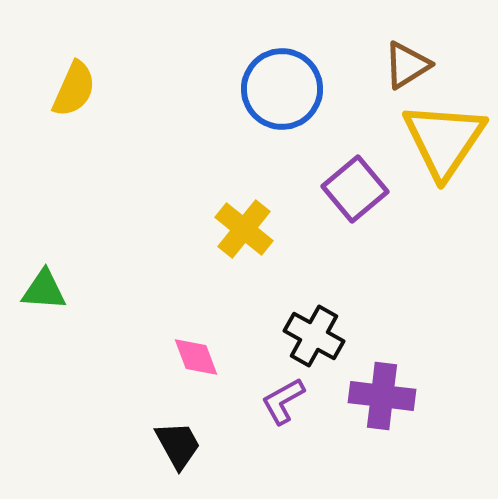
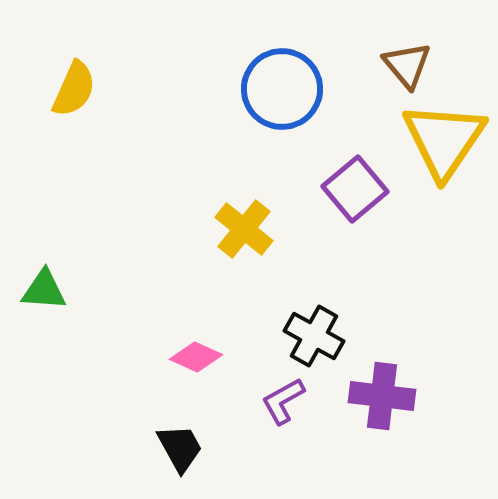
brown triangle: rotated 38 degrees counterclockwise
pink diamond: rotated 45 degrees counterclockwise
black trapezoid: moved 2 px right, 3 px down
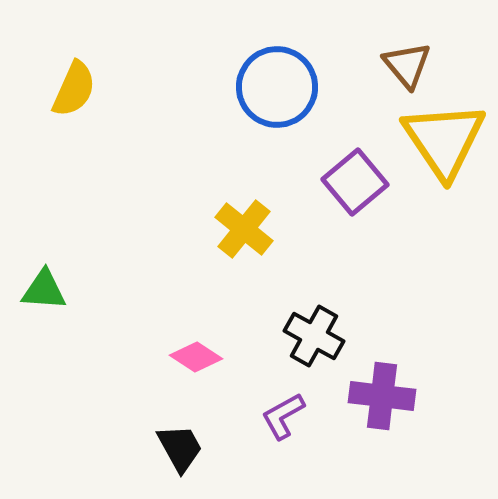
blue circle: moved 5 px left, 2 px up
yellow triangle: rotated 8 degrees counterclockwise
purple square: moved 7 px up
pink diamond: rotated 9 degrees clockwise
purple L-shape: moved 15 px down
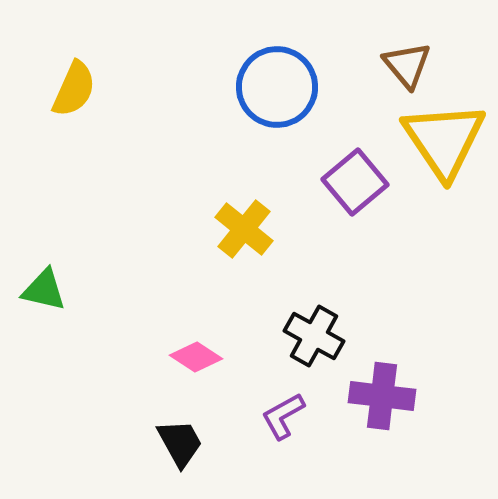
green triangle: rotated 9 degrees clockwise
black trapezoid: moved 5 px up
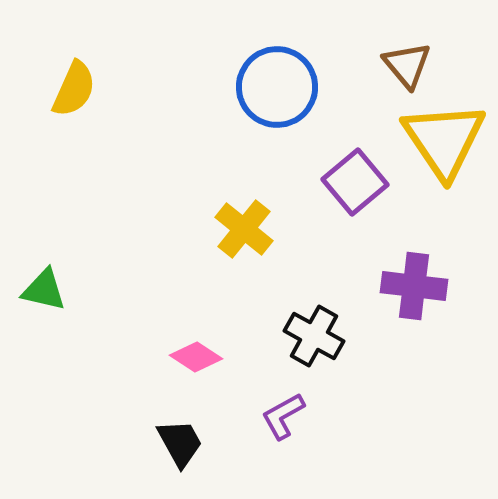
purple cross: moved 32 px right, 110 px up
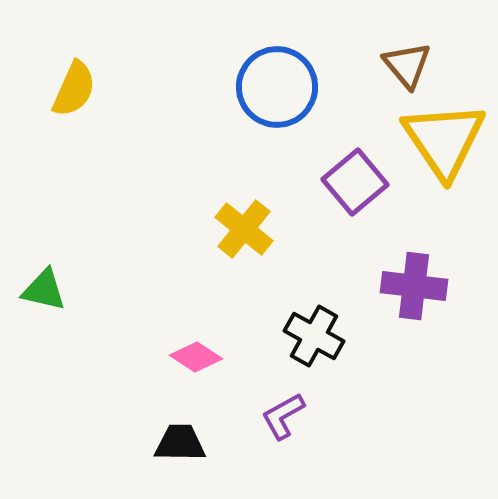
black trapezoid: rotated 60 degrees counterclockwise
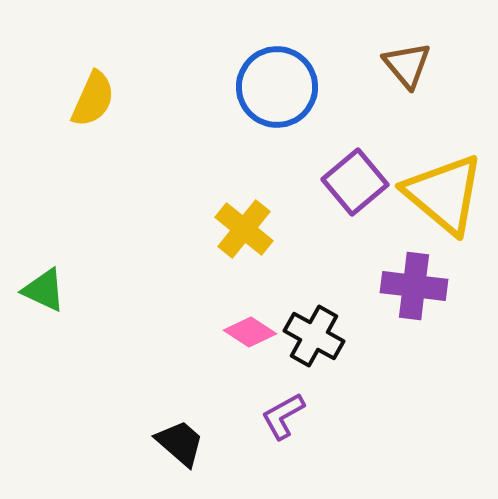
yellow semicircle: moved 19 px right, 10 px down
yellow triangle: moved 54 px down; rotated 16 degrees counterclockwise
green triangle: rotated 12 degrees clockwise
pink diamond: moved 54 px right, 25 px up
black trapezoid: rotated 40 degrees clockwise
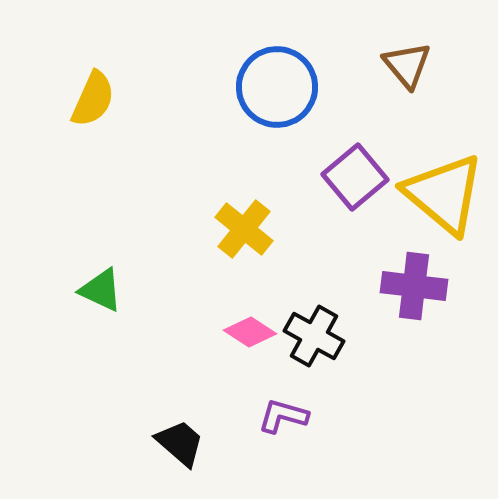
purple square: moved 5 px up
green triangle: moved 57 px right
purple L-shape: rotated 45 degrees clockwise
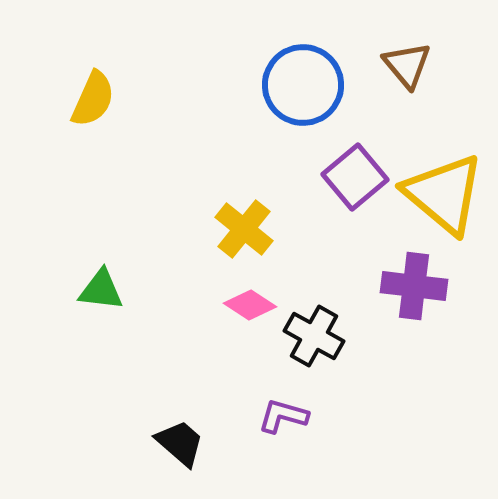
blue circle: moved 26 px right, 2 px up
green triangle: rotated 18 degrees counterclockwise
pink diamond: moved 27 px up
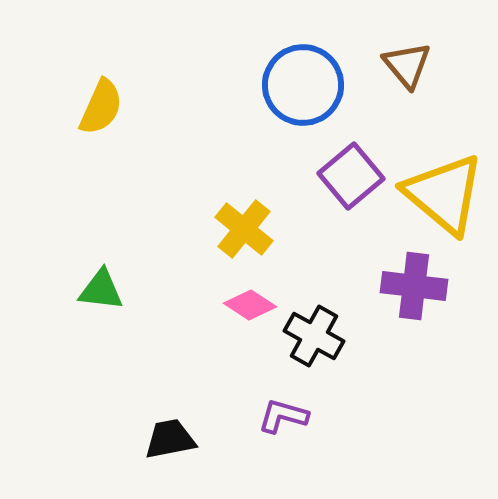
yellow semicircle: moved 8 px right, 8 px down
purple square: moved 4 px left, 1 px up
black trapezoid: moved 10 px left, 4 px up; rotated 52 degrees counterclockwise
